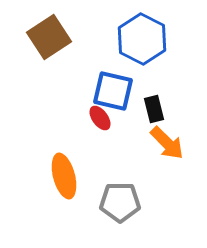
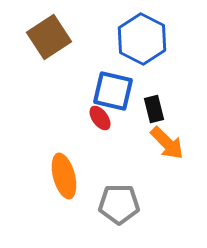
gray pentagon: moved 1 px left, 2 px down
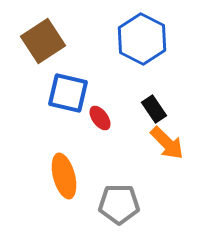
brown square: moved 6 px left, 4 px down
blue square: moved 45 px left, 2 px down
black rectangle: rotated 20 degrees counterclockwise
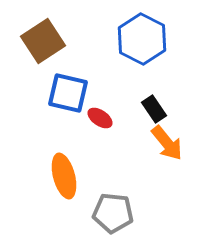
red ellipse: rotated 20 degrees counterclockwise
orange arrow: rotated 6 degrees clockwise
gray pentagon: moved 6 px left, 9 px down; rotated 6 degrees clockwise
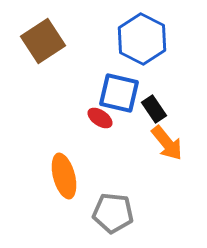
blue square: moved 51 px right
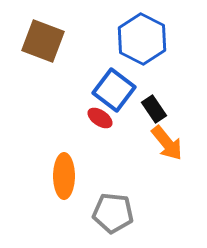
brown square: rotated 36 degrees counterclockwise
blue square: moved 5 px left, 3 px up; rotated 24 degrees clockwise
orange ellipse: rotated 15 degrees clockwise
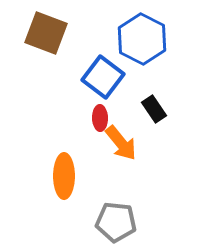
brown square: moved 3 px right, 8 px up
blue square: moved 11 px left, 13 px up
red ellipse: rotated 55 degrees clockwise
orange arrow: moved 46 px left
gray pentagon: moved 3 px right, 9 px down
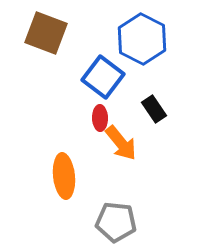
orange ellipse: rotated 6 degrees counterclockwise
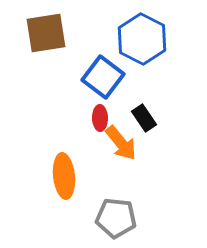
brown square: rotated 30 degrees counterclockwise
black rectangle: moved 10 px left, 9 px down
gray pentagon: moved 4 px up
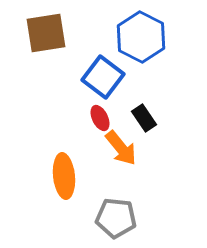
blue hexagon: moved 1 px left, 2 px up
red ellipse: rotated 25 degrees counterclockwise
orange arrow: moved 5 px down
